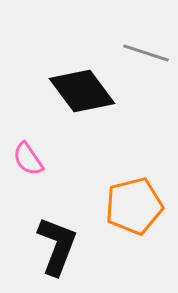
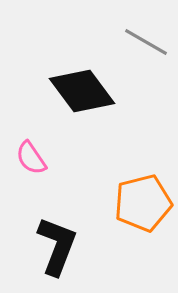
gray line: moved 11 px up; rotated 12 degrees clockwise
pink semicircle: moved 3 px right, 1 px up
orange pentagon: moved 9 px right, 3 px up
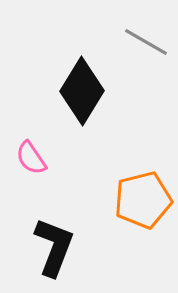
black diamond: rotated 68 degrees clockwise
orange pentagon: moved 3 px up
black L-shape: moved 3 px left, 1 px down
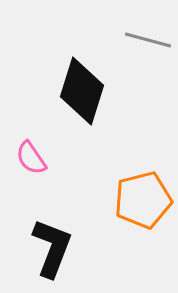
gray line: moved 2 px right, 2 px up; rotated 15 degrees counterclockwise
black diamond: rotated 14 degrees counterclockwise
black L-shape: moved 2 px left, 1 px down
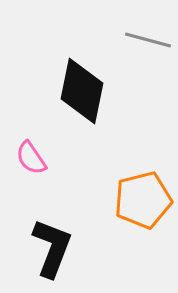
black diamond: rotated 6 degrees counterclockwise
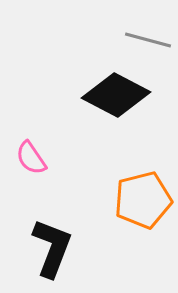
black diamond: moved 34 px right, 4 px down; rotated 74 degrees counterclockwise
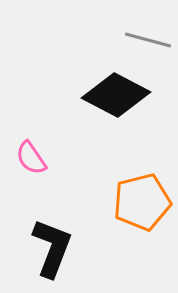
orange pentagon: moved 1 px left, 2 px down
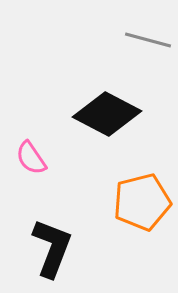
black diamond: moved 9 px left, 19 px down
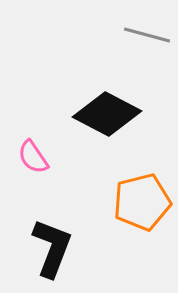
gray line: moved 1 px left, 5 px up
pink semicircle: moved 2 px right, 1 px up
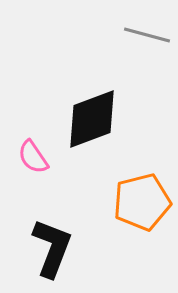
black diamond: moved 15 px left, 5 px down; rotated 48 degrees counterclockwise
